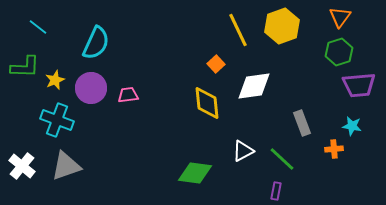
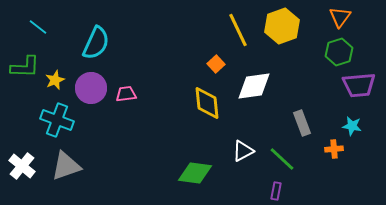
pink trapezoid: moved 2 px left, 1 px up
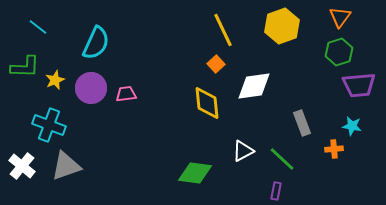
yellow line: moved 15 px left
cyan cross: moved 8 px left, 5 px down
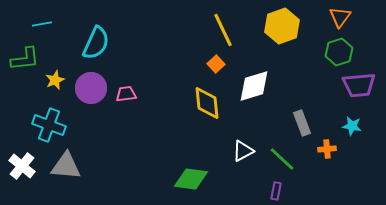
cyan line: moved 4 px right, 3 px up; rotated 48 degrees counterclockwise
green L-shape: moved 8 px up; rotated 8 degrees counterclockwise
white diamond: rotated 9 degrees counterclockwise
orange cross: moved 7 px left
gray triangle: rotated 24 degrees clockwise
green diamond: moved 4 px left, 6 px down
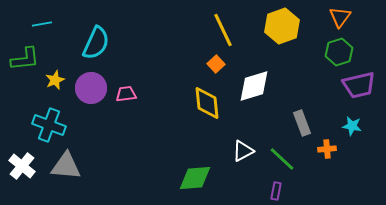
purple trapezoid: rotated 8 degrees counterclockwise
green diamond: moved 4 px right, 1 px up; rotated 12 degrees counterclockwise
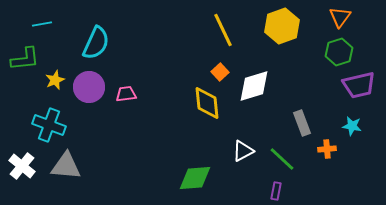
orange square: moved 4 px right, 8 px down
purple circle: moved 2 px left, 1 px up
